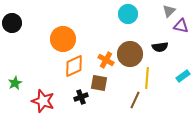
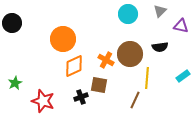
gray triangle: moved 9 px left
brown square: moved 2 px down
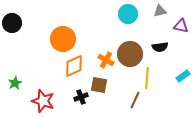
gray triangle: rotated 32 degrees clockwise
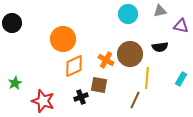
cyan rectangle: moved 2 px left, 3 px down; rotated 24 degrees counterclockwise
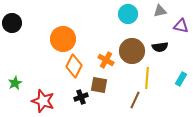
brown circle: moved 2 px right, 3 px up
orange diamond: rotated 40 degrees counterclockwise
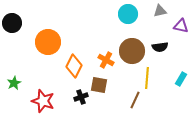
orange circle: moved 15 px left, 3 px down
green star: moved 1 px left
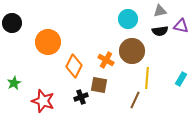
cyan circle: moved 5 px down
black semicircle: moved 16 px up
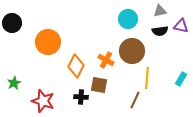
orange diamond: moved 2 px right
black cross: rotated 24 degrees clockwise
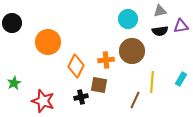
purple triangle: rotated 21 degrees counterclockwise
orange cross: rotated 35 degrees counterclockwise
yellow line: moved 5 px right, 4 px down
black cross: rotated 16 degrees counterclockwise
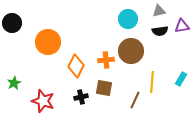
gray triangle: moved 1 px left
purple triangle: moved 1 px right
brown circle: moved 1 px left
brown square: moved 5 px right, 3 px down
